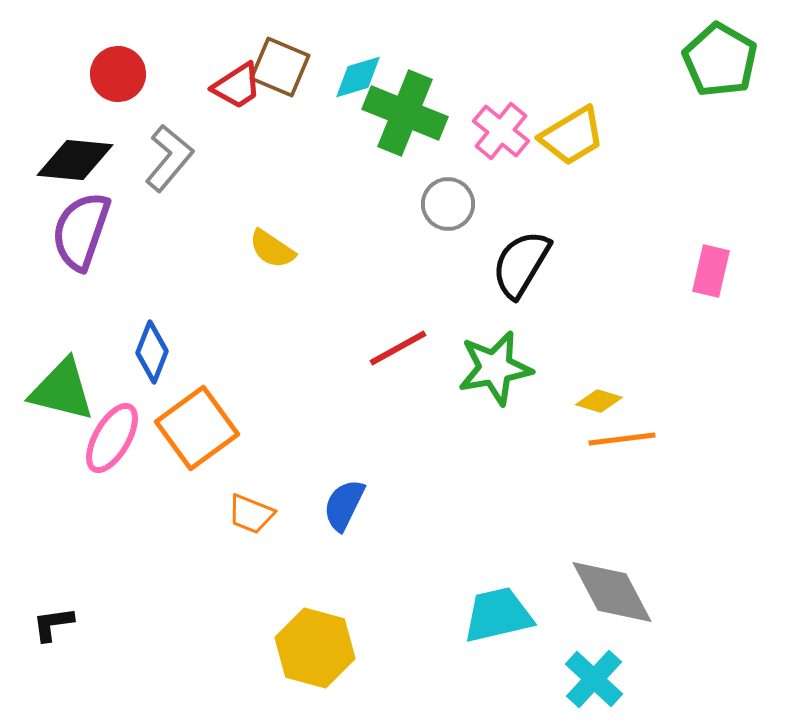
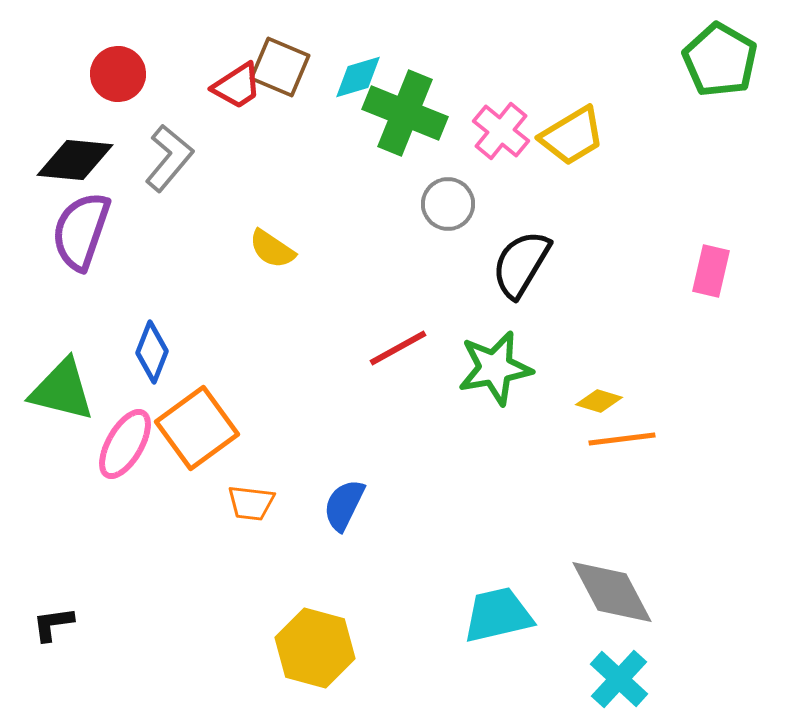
pink ellipse: moved 13 px right, 6 px down
orange trapezoid: moved 11 px up; rotated 15 degrees counterclockwise
cyan cross: moved 25 px right
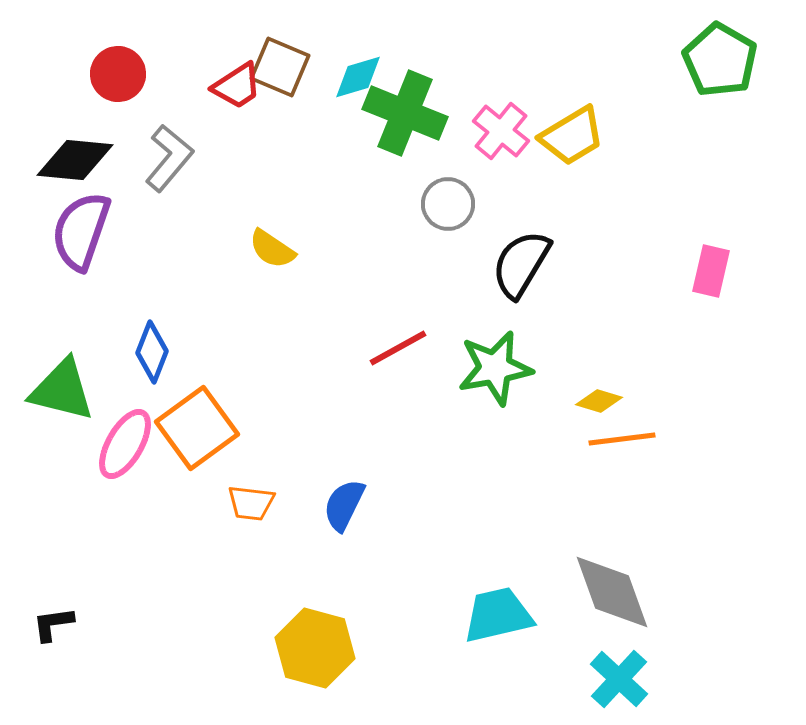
gray diamond: rotated 8 degrees clockwise
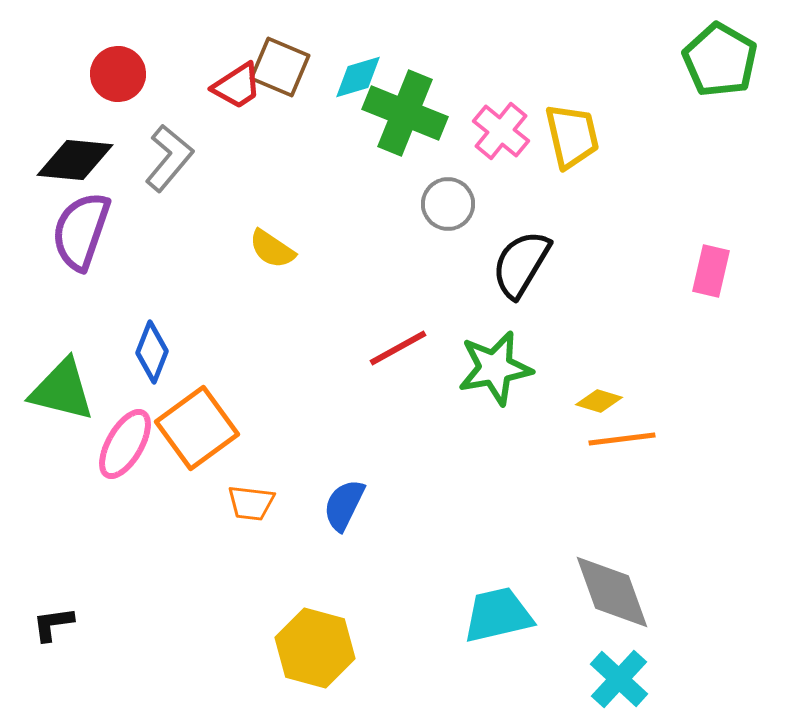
yellow trapezoid: rotated 72 degrees counterclockwise
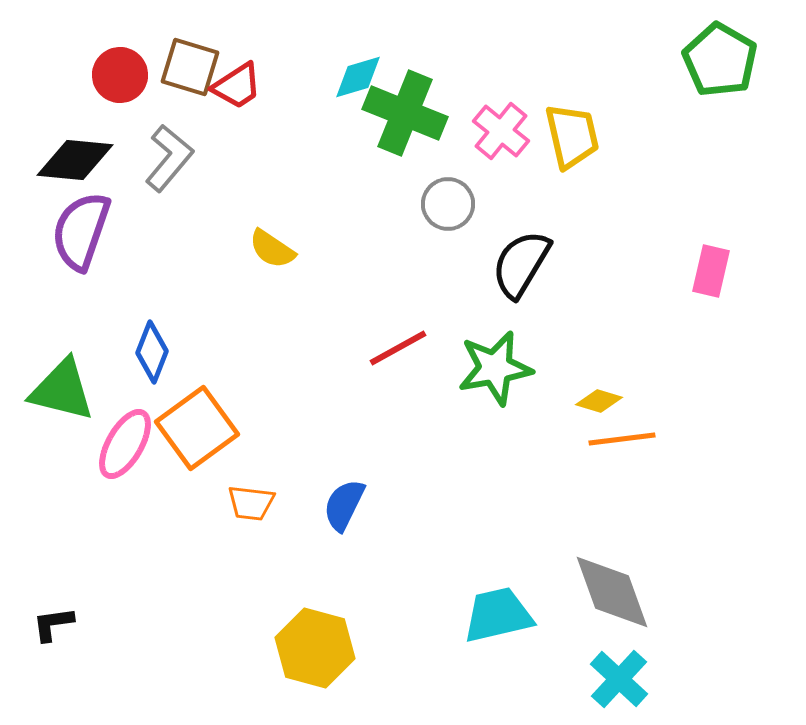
brown square: moved 90 px left; rotated 6 degrees counterclockwise
red circle: moved 2 px right, 1 px down
